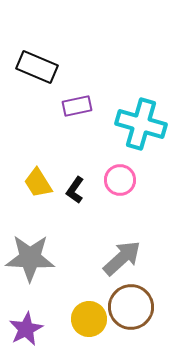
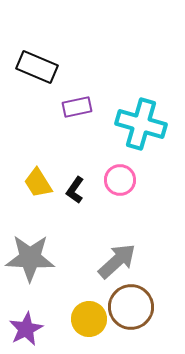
purple rectangle: moved 1 px down
gray arrow: moved 5 px left, 3 px down
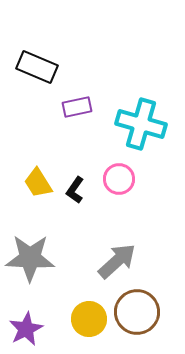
pink circle: moved 1 px left, 1 px up
brown circle: moved 6 px right, 5 px down
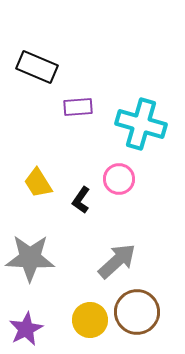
purple rectangle: moved 1 px right; rotated 8 degrees clockwise
black L-shape: moved 6 px right, 10 px down
yellow circle: moved 1 px right, 1 px down
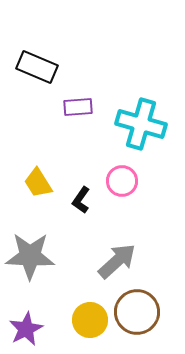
pink circle: moved 3 px right, 2 px down
gray star: moved 2 px up
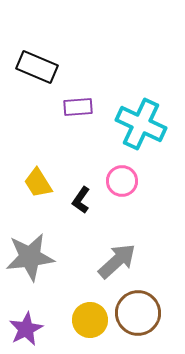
cyan cross: rotated 9 degrees clockwise
gray star: moved 1 px down; rotated 9 degrees counterclockwise
brown circle: moved 1 px right, 1 px down
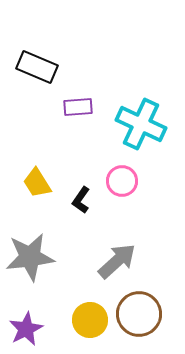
yellow trapezoid: moved 1 px left
brown circle: moved 1 px right, 1 px down
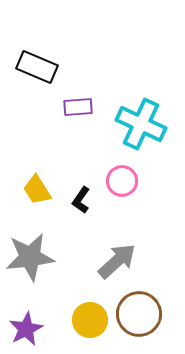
yellow trapezoid: moved 7 px down
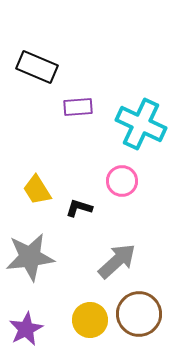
black L-shape: moved 2 px left, 8 px down; rotated 72 degrees clockwise
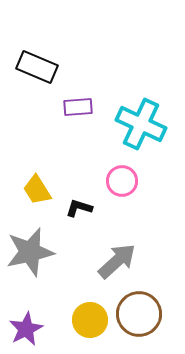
gray star: moved 5 px up; rotated 6 degrees counterclockwise
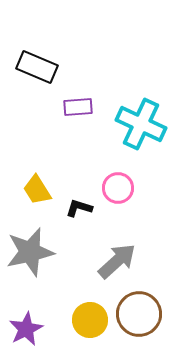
pink circle: moved 4 px left, 7 px down
